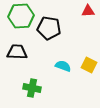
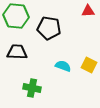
green hexagon: moved 5 px left; rotated 10 degrees clockwise
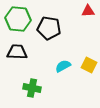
green hexagon: moved 2 px right, 3 px down
cyan semicircle: rotated 49 degrees counterclockwise
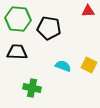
cyan semicircle: rotated 49 degrees clockwise
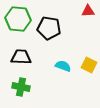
black trapezoid: moved 4 px right, 5 px down
green cross: moved 11 px left, 1 px up
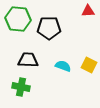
black pentagon: rotated 10 degrees counterclockwise
black trapezoid: moved 7 px right, 3 px down
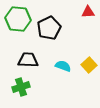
red triangle: moved 1 px down
black pentagon: rotated 25 degrees counterclockwise
yellow square: rotated 21 degrees clockwise
green cross: rotated 30 degrees counterclockwise
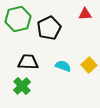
red triangle: moved 3 px left, 2 px down
green hexagon: rotated 20 degrees counterclockwise
black trapezoid: moved 2 px down
green cross: moved 1 px right, 1 px up; rotated 24 degrees counterclockwise
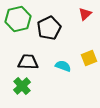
red triangle: rotated 40 degrees counterclockwise
yellow square: moved 7 px up; rotated 21 degrees clockwise
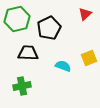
green hexagon: moved 1 px left
black trapezoid: moved 9 px up
green cross: rotated 30 degrees clockwise
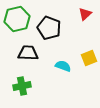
black pentagon: rotated 25 degrees counterclockwise
